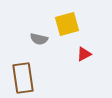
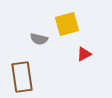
brown rectangle: moved 1 px left, 1 px up
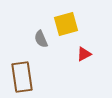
yellow square: moved 1 px left
gray semicircle: moved 2 px right; rotated 54 degrees clockwise
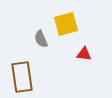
red triangle: rotated 35 degrees clockwise
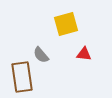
gray semicircle: moved 16 px down; rotated 18 degrees counterclockwise
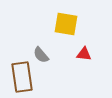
yellow square: rotated 25 degrees clockwise
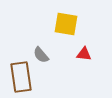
brown rectangle: moved 1 px left
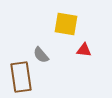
red triangle: moved 4 px up
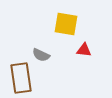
gray semicircle: rotated 24 degrees counterclockwise
brown rectangle: moved 1 px down
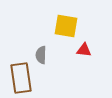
yellow square: moved 2 px down
gray semicircle: rotated 66 degrees clockwise
